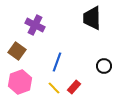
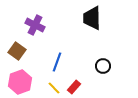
black circle: moved 1 px left
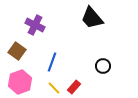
black trapezoid: rotated 40 degrees counterclockwise
blue line: moved 5 px left
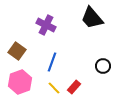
purple cross: moved 11 px right
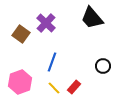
purple cross: moved 2 px up; rotated 18 degrees clockwise
brown square: moved 4 px right, 17 px up
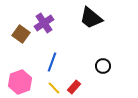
black trapezoid: moved 1 px left; rotated 10 degrees counterclockwise
purple cross: moved 2 px left; rotated 12 degrees clockwise
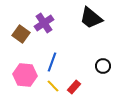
pink hexagon: moved 5 px right, 7 px up; rotated 25 degrees clockwise
yellow line: moved 1 px left, 2 px up
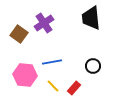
black trapezoid: rotated 45 degrees clockwise
brown square: moved 2 px left
blue line: rotated 60 degrees clockwise
black circle: moved 10 px left
red rectangle: moved 1 px down
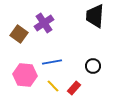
black trapezoid: moved 4 px right, 2 px up; rotated 10 degrees clockwise
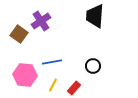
purple cross: moved 3 px left, 2 px up
yellow line: moved 1 px up; rotated 72 degrees clockwise
